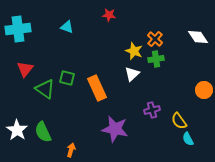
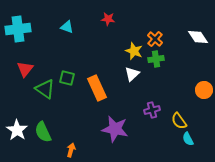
red star: moved 1 px left, 4 px down
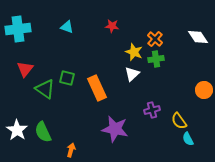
red star: moved 4 px right, 7 px down
yellow star: moved 1 px down
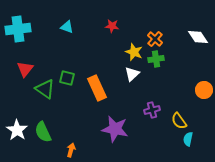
cyan semicircle: rotated 40 degrees clockwise
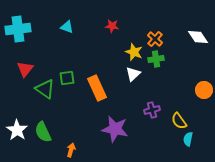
white triangle: moved 1 px right
green square: rotated 21 degrees counterclockwise
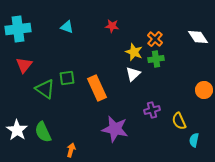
red triangle: moved 1 px left, 4 px up
yellow semicircle: rotated 12 degrees clockwise
cyan semicircle: moved 6 px right, 1 px down
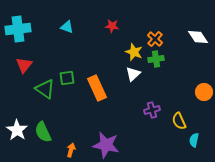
orange circle: moved 2 px down
purple star: moved 9 px left, 16 px down
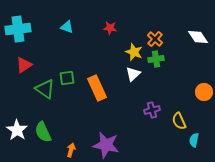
red star: moved 2 px left, 2 px down
red triangle: rotated 18 degrees clockwise
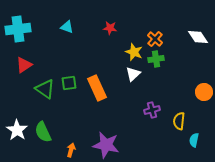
green square: moved 2 px right, 5 px down
yellow semicircle: rotated 30 degrees clockwise
